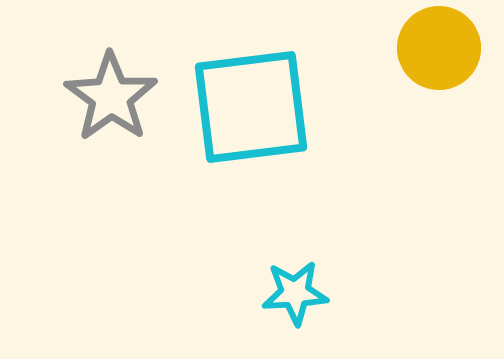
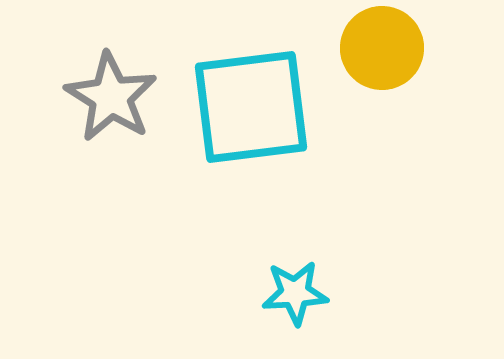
yellow circle: moved 57 px left
gray star: rotated 4 degrees counterclockwise
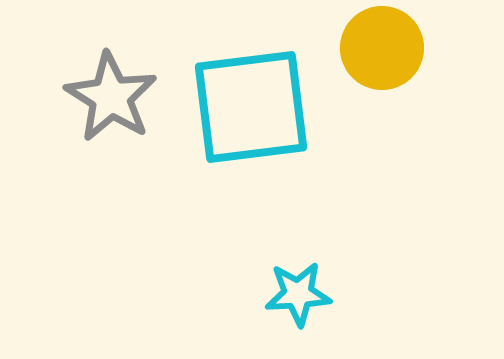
cyan star: moved 3 px right, 1 px down
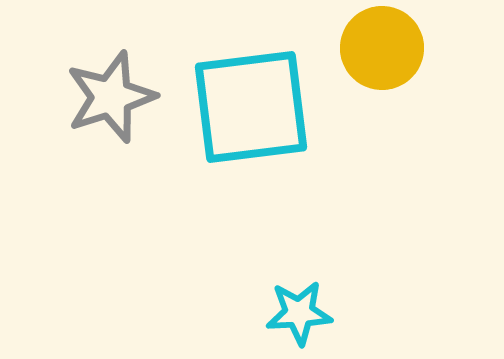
gray star: rotated 22 degrees clockwise
cyan star: moved 1 px right, 19 px down
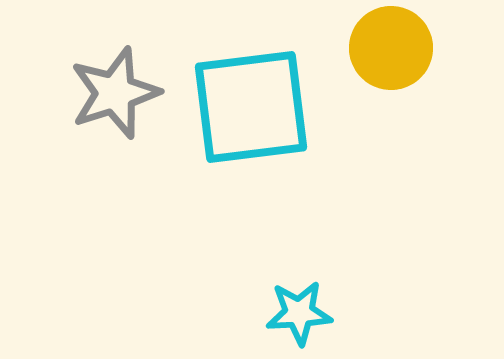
yellow circle: moved 9 px right
gray star: moved 4 px right, 4 px up
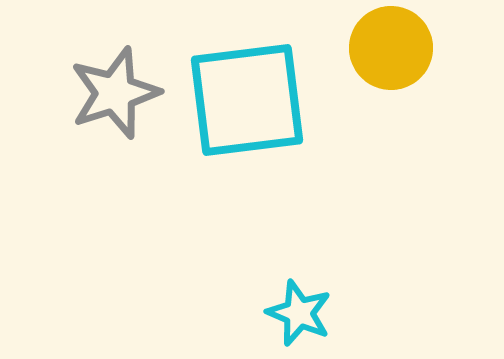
cyan square: moved 4 px left, 7 px up
cyan star: rotated 26 degrees clockwise
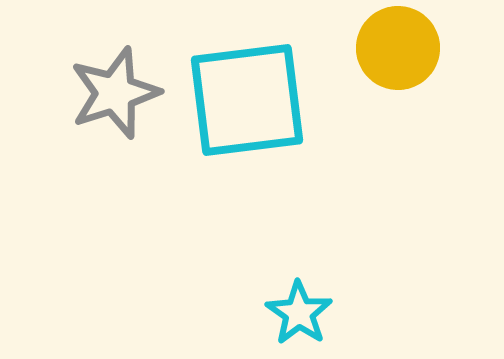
yellow circle: moved 7 px right
cyan star: rotated 12 degrees clockwise
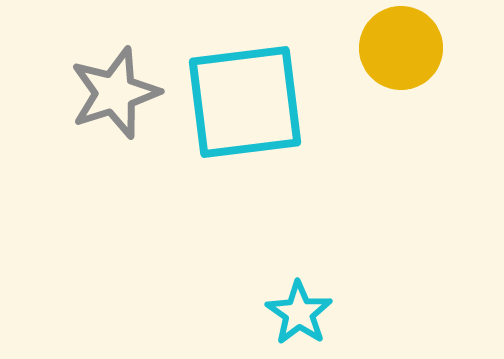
yellow circle: moved 3 px right
cyan square: moved 2 px left, 2 px down
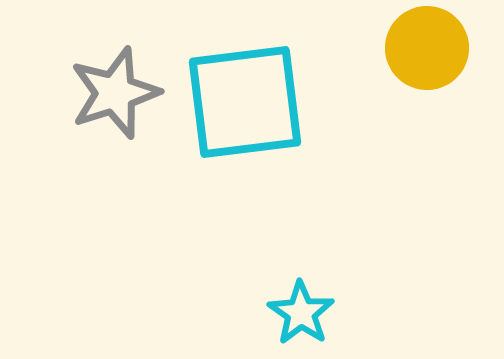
yellow circle: moved 26 px right
cyan star: moved 2 px right
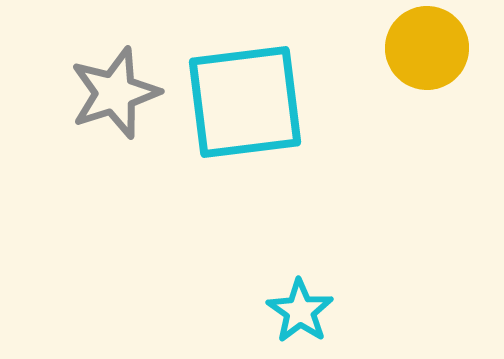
cyan star: moved 1 px left, 2 px up
